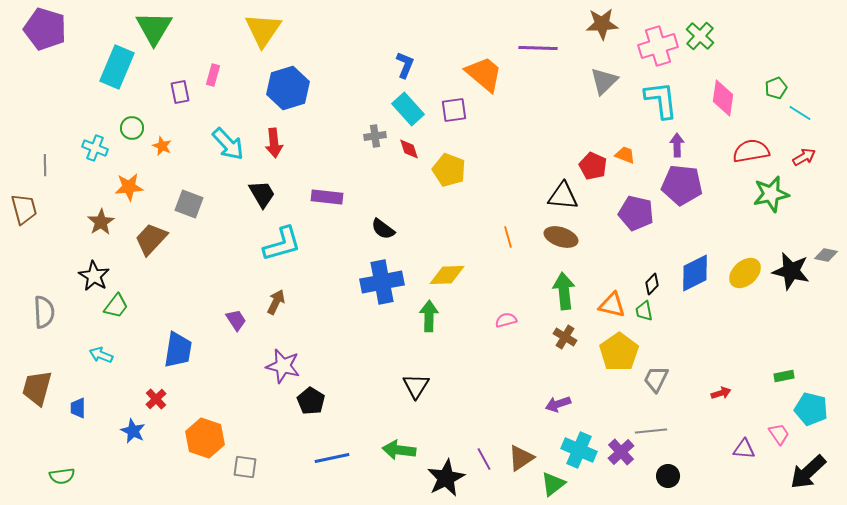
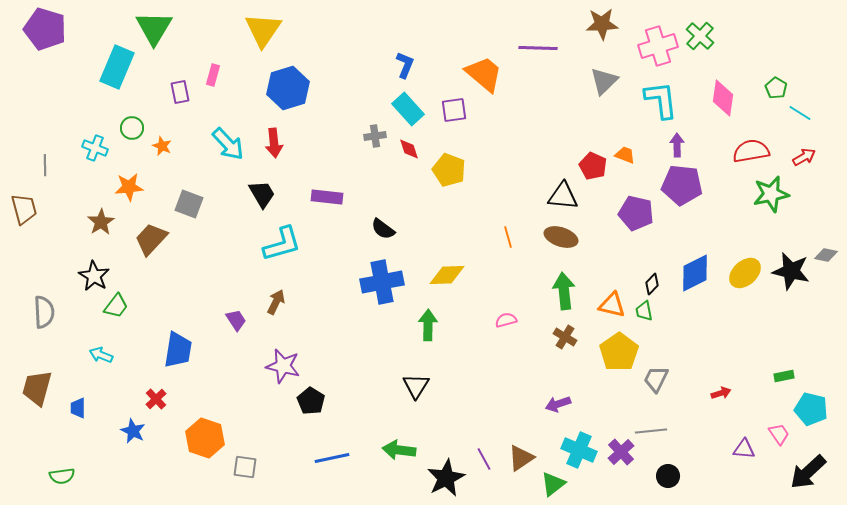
green pentagon at (776, 88): rotated 20 degrees counterclockwise
green arrow at (429, 316): moved 1 px left, 9 px down
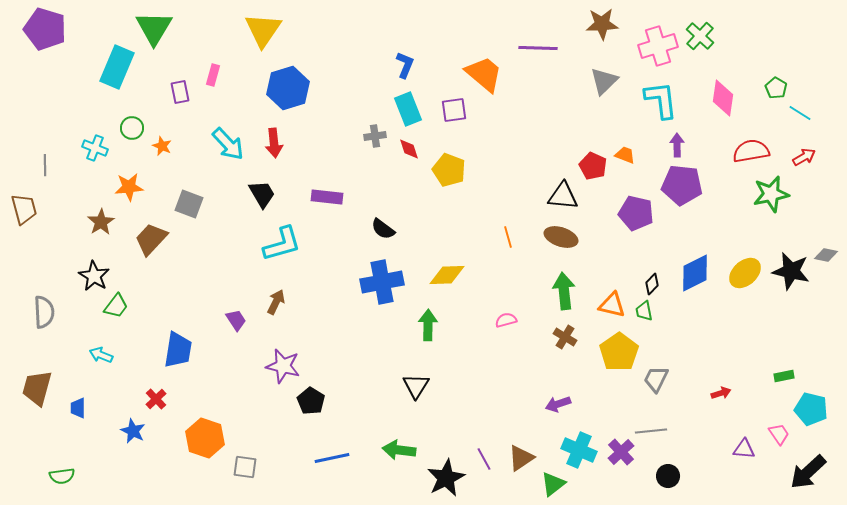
cyan rectangle at (408, 109): rotated 20 degrees clockwise
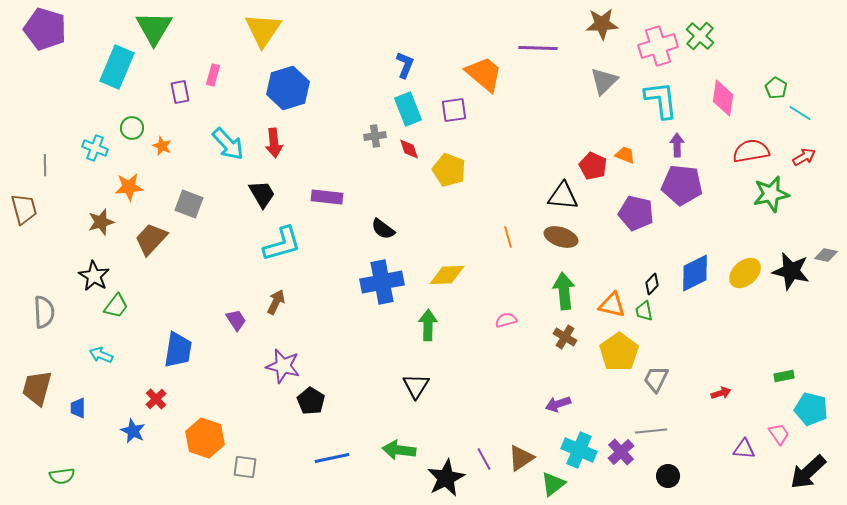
brown star at (101, 222): rotated 16 degrees clockwise
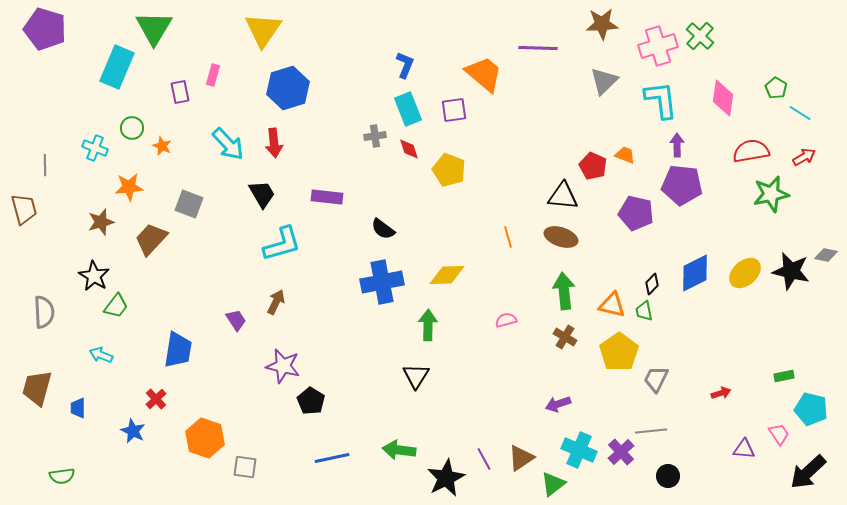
black triangle at (416, 386): moved 10 px up
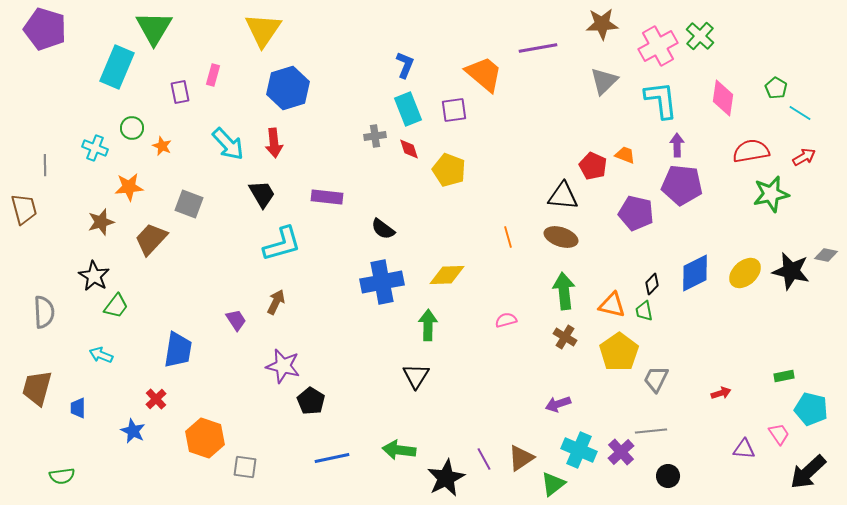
pink cross at (658, 46): rotated 12 degrees counterclockwise
purple line at (538, 48): rotated 12 degrees counterclockwise
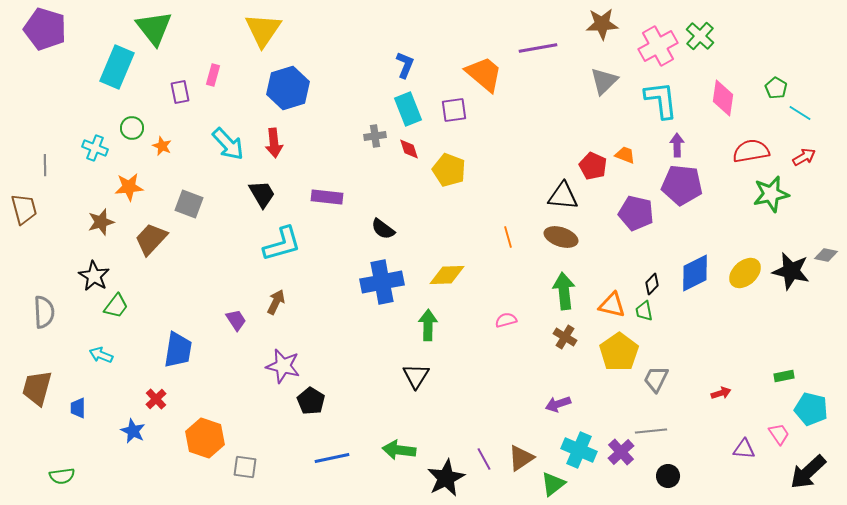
green triangle at (154, 28): rotated 9 degrees counterclockwise
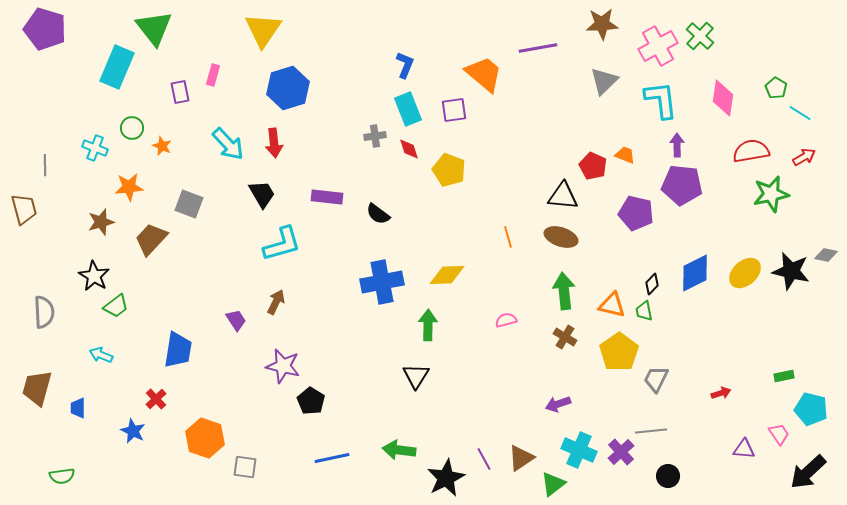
black semicircle at (383, 229): moved 5 px left, 15 px up
green trapezoid at (116, 306): rotated 16 degrees clockwise
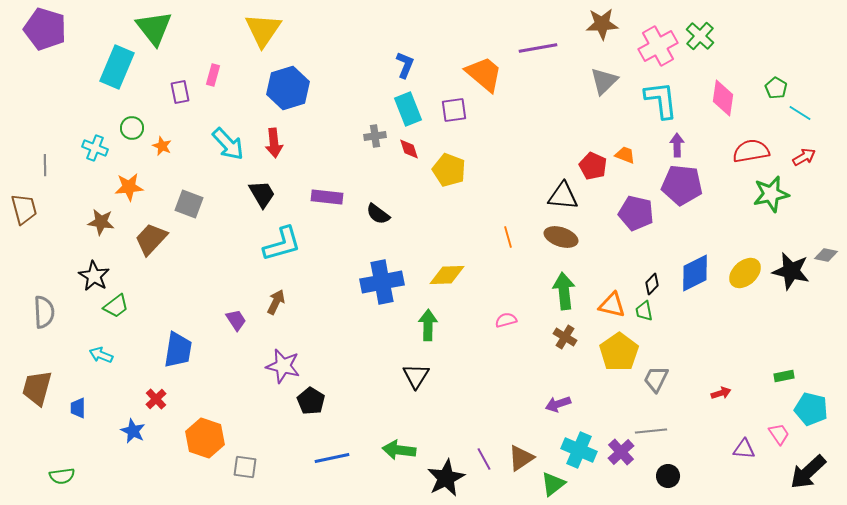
brown star at (101, 222): rotated 24 degrees clockwise
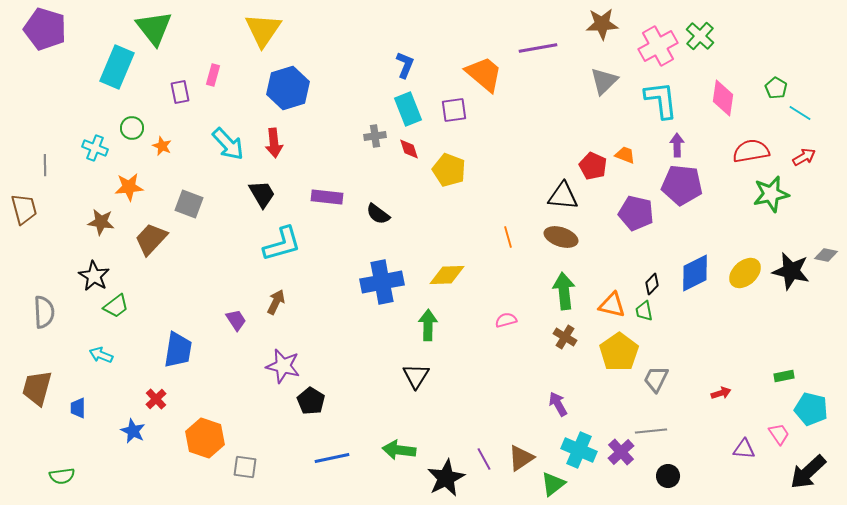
purple arrow at (558, 404): rotated 80 degrees clockwise
